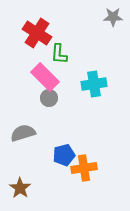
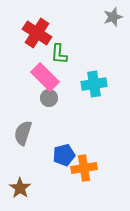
gray star: rotated 18 degrees counterclockwise
gray semicircle: rotated 55 degrees counterclockwise
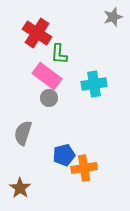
pink rectangle: moved 2 px right, 1 px up; rotated 8 degrees counterclockwise
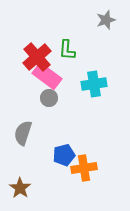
gray star: moved 7 px left, 3 px down
red cross: moved 24 px down; rotated 16 degrees clockwise
green L-shape: moved 8 px right, 4 px up
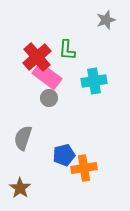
cyan cross: moved 3 px up
gray semicircle: moved 5 px down
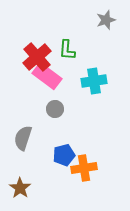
gray circle: moved 6 px right, 11 px down
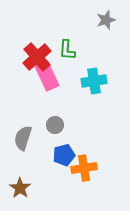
pink rectangle: rotated 28 degrees clockwise
gray circle: moved 16 px down
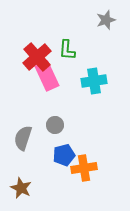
brown star: moved 1 px right; rotated 10 degrees counterclockwise
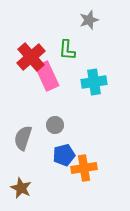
gray star: moved 17 px left
red cross: moved 6 px left
cyan cross: moved 1 px down
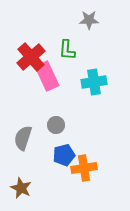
gray star: rotated 18 degrees clockwise
gray circle: moved 1 px right
